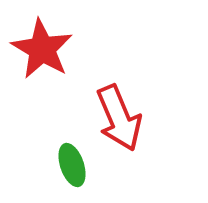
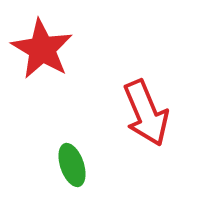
red arrow: moved 27 px right, 5 px up
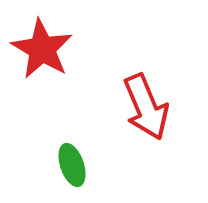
red arrow: moved 6 px up
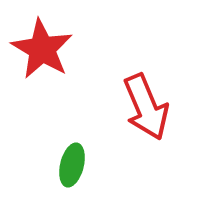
green ellipse: rotated 33 degrees clockwise
